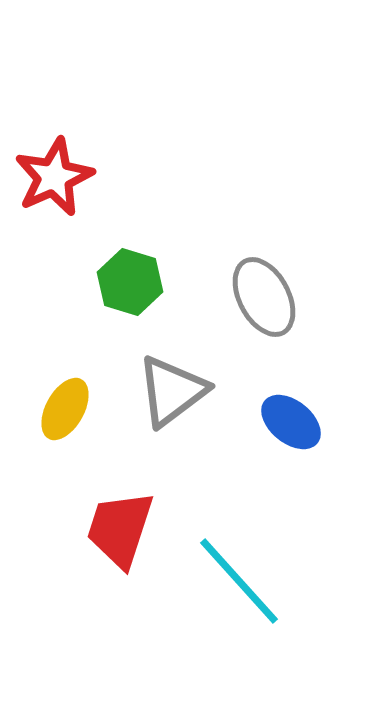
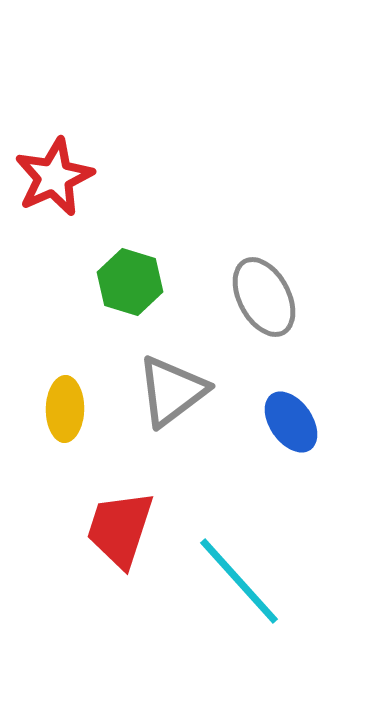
yellow ellipse: rotated 28 degrees counterclockwise
blue ellipse: rotated 16 degrees clockwise
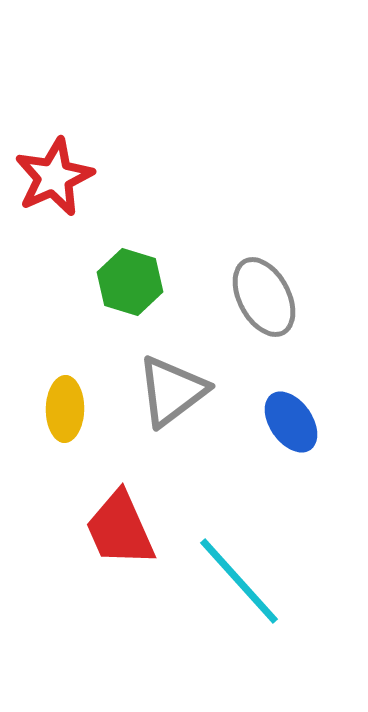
red trapezoid: rotated 42 degrees counterclockwise
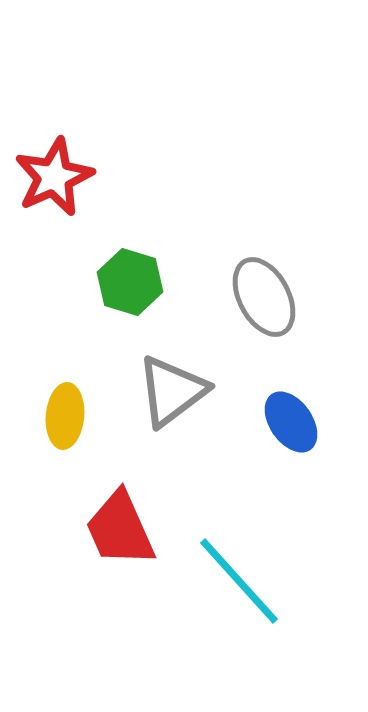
yellow ellipse: moved 7 px down; rotated 4 degrees clockwise
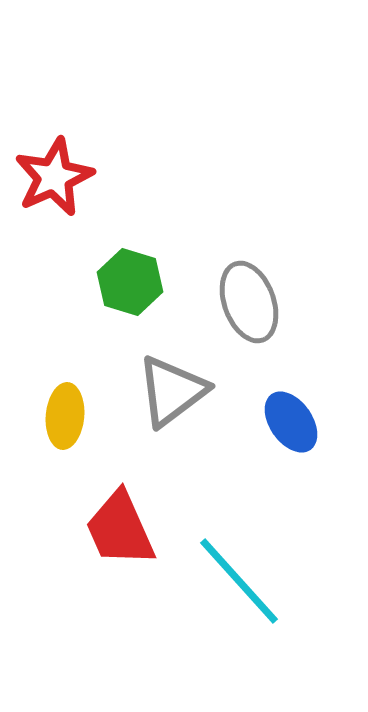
gray ellipse: moved 15 px left, 5 px down; rotated 8 degrees clockwise
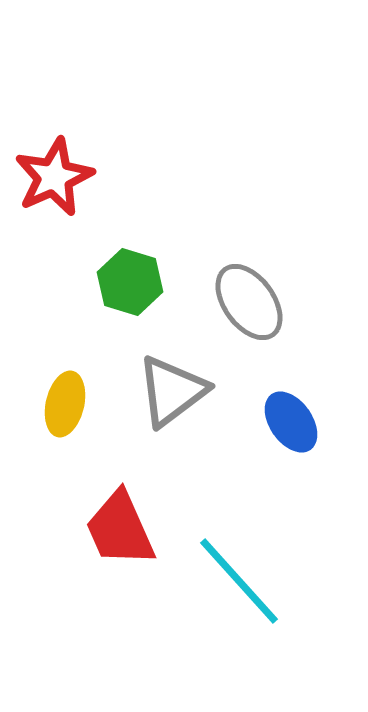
gray ellipse: rotated 16 degrees counterclockwise
yellow ellipse: moved 12 px up; rotated 8 degrees clockwise
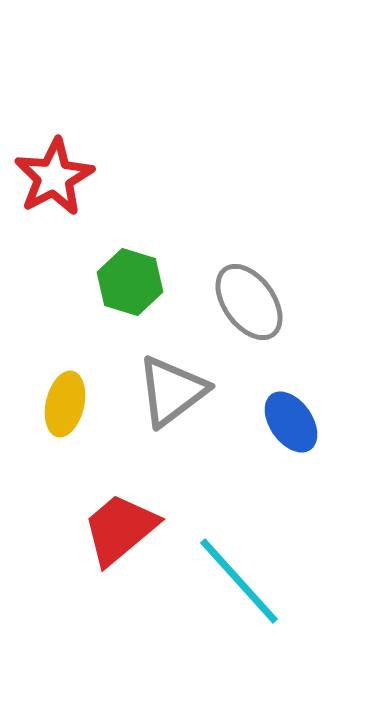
red star: rotated 4 degrees counterclockwise
red trapezoid: rotated 74 degrees clockwise
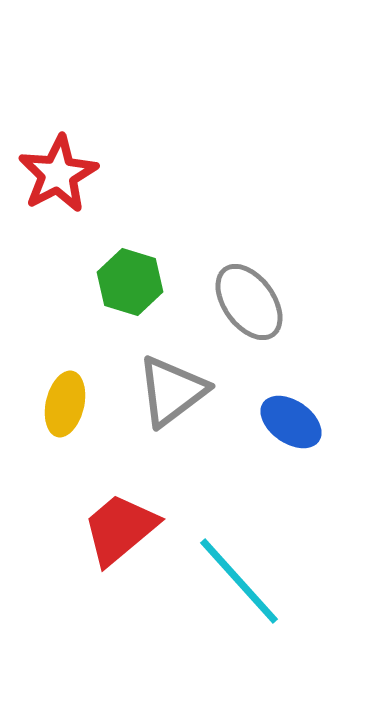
red star: moved 4 px right, 3 px up
blue ellipse: rotated 20 degrees counterclockwise
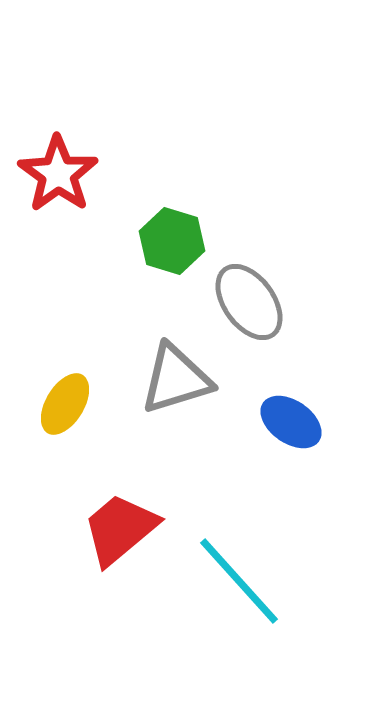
red star: rotated 8 degrees counterclockwise
green hexagon: moved 42 px right, 41 px up
gray triangle: moved 4 px right, 12 px up; rotated 20 degrees clockwise
yellow ellipse: rotated 18 degrees clockwise
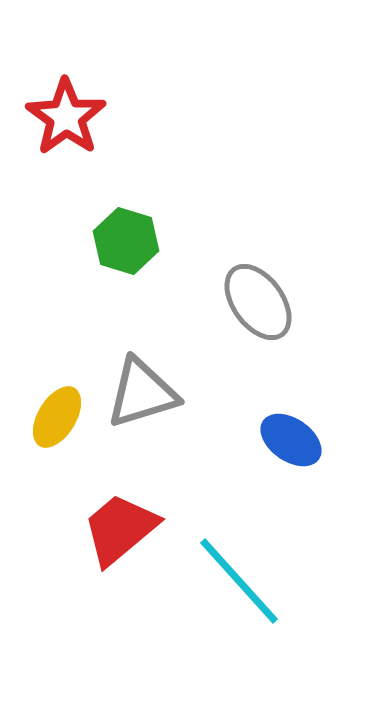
red star: moved 8 px right, 57 px up
green hexagon: moved 46 px left
gray ellipse: moved 9 px right
gray triangle: moved 34 px left, 14 px down
yellow ellipse: moved 8 px left, 13 px down
blue ellipse: moved 18 px down
